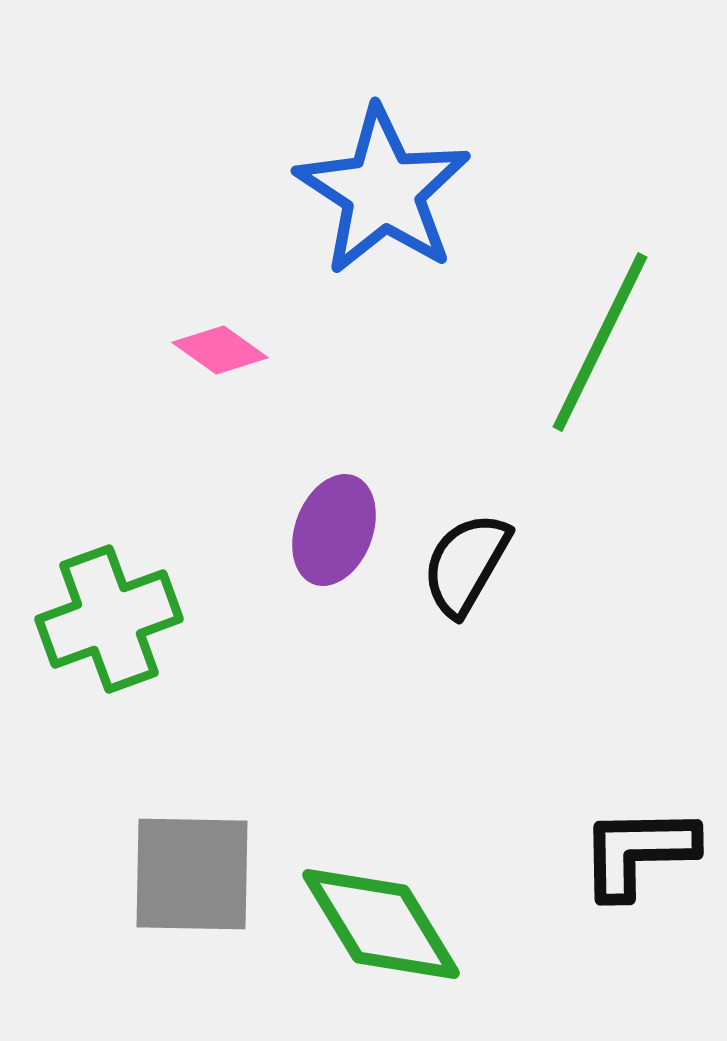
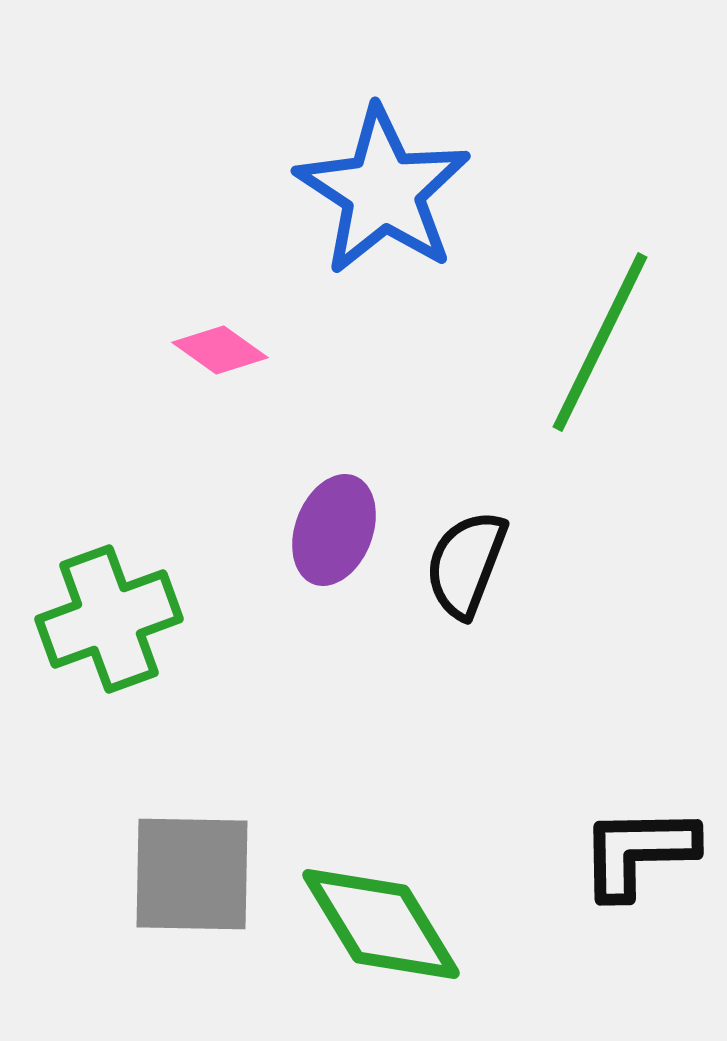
black semicircle: rotated 9 degrees counterclockwise
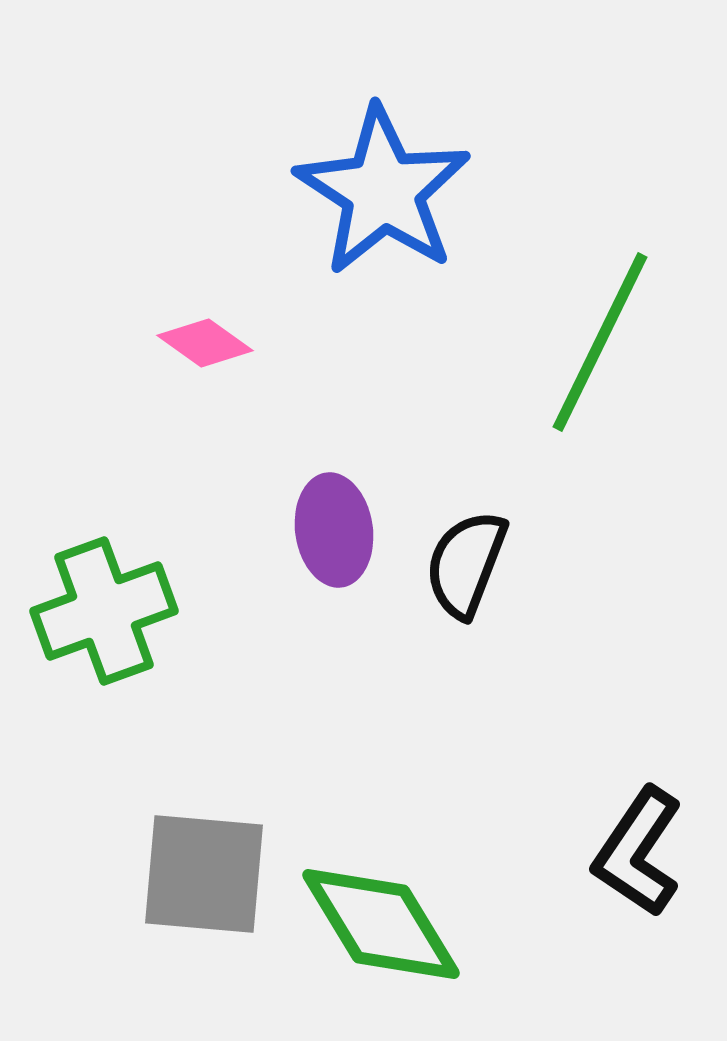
pink diamond: moved 15 px left, 7 px up
purple ellipse: rotated 29 degrees counterclockwise
green cross: moved 5 px left, 8 px up
black L-shape: rotated 55 degrees counterclockwise
gray square: moved 12 px right; rotated 4 degrees clockwise
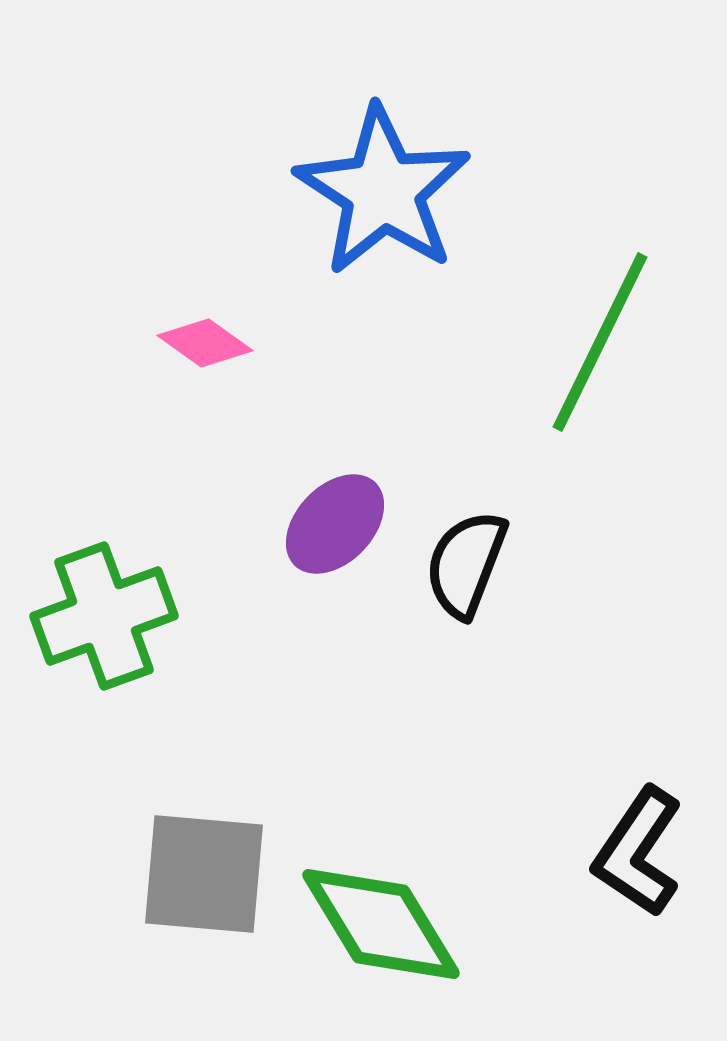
purple ellipse: moved 1 px right, 6 px up; rotated 52 degrees clockwise
green cross: moved 5 px down
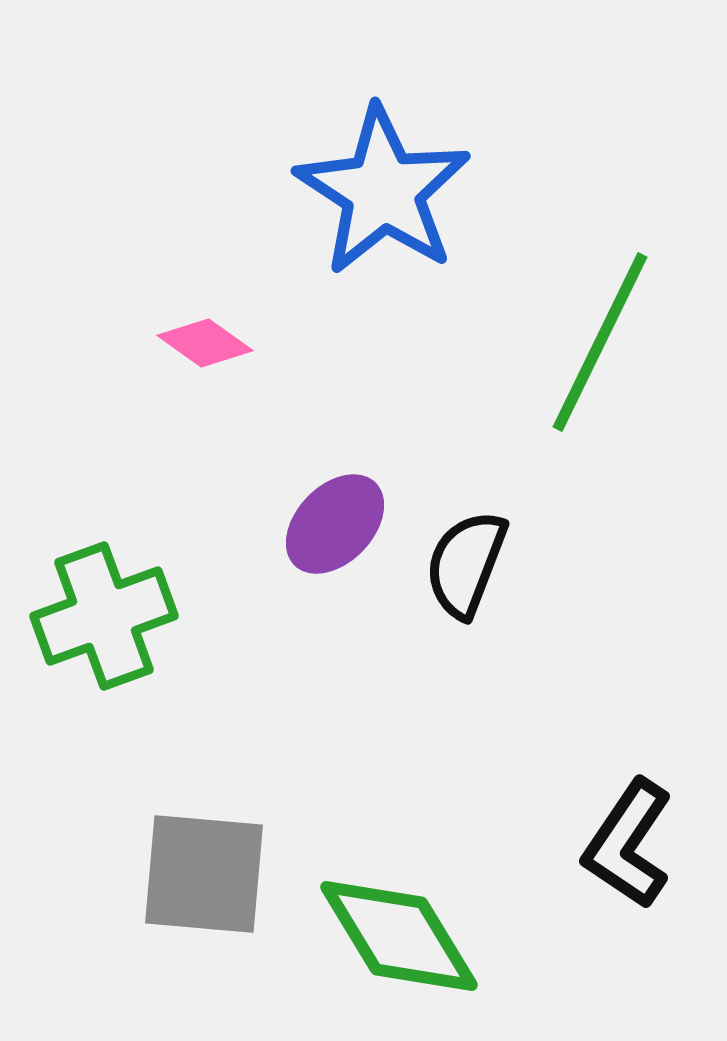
black L-shape: moved 10 px left, 8 px up
green diamond: moved 18 px right, 12 px down
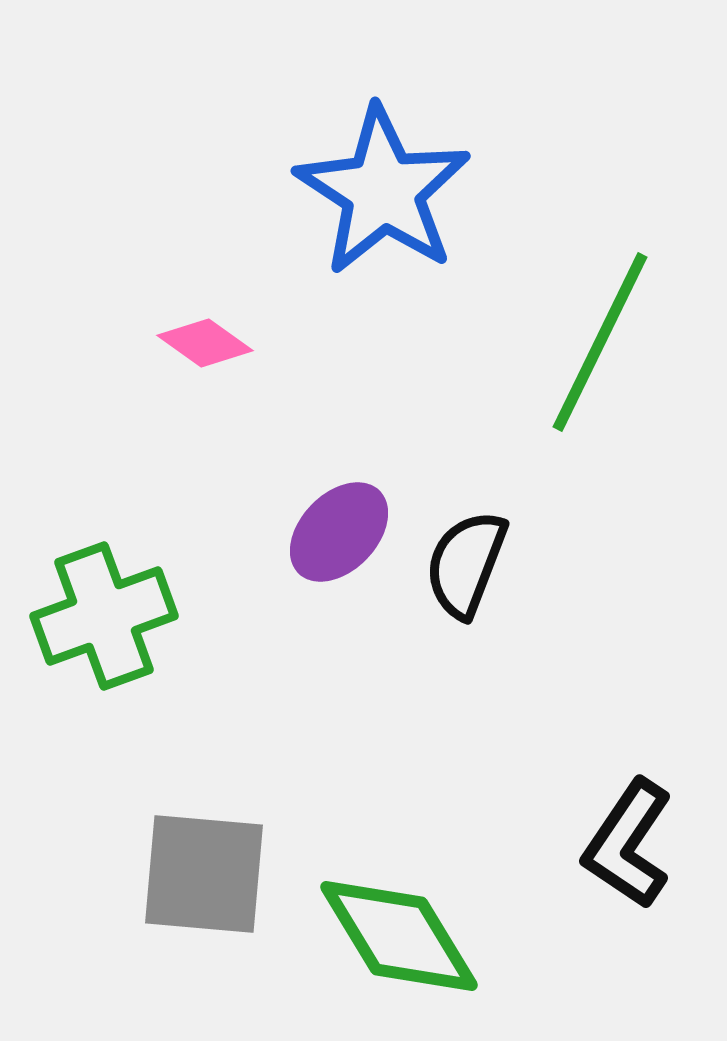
purple ellipse: moved 4 px right, 8 px down
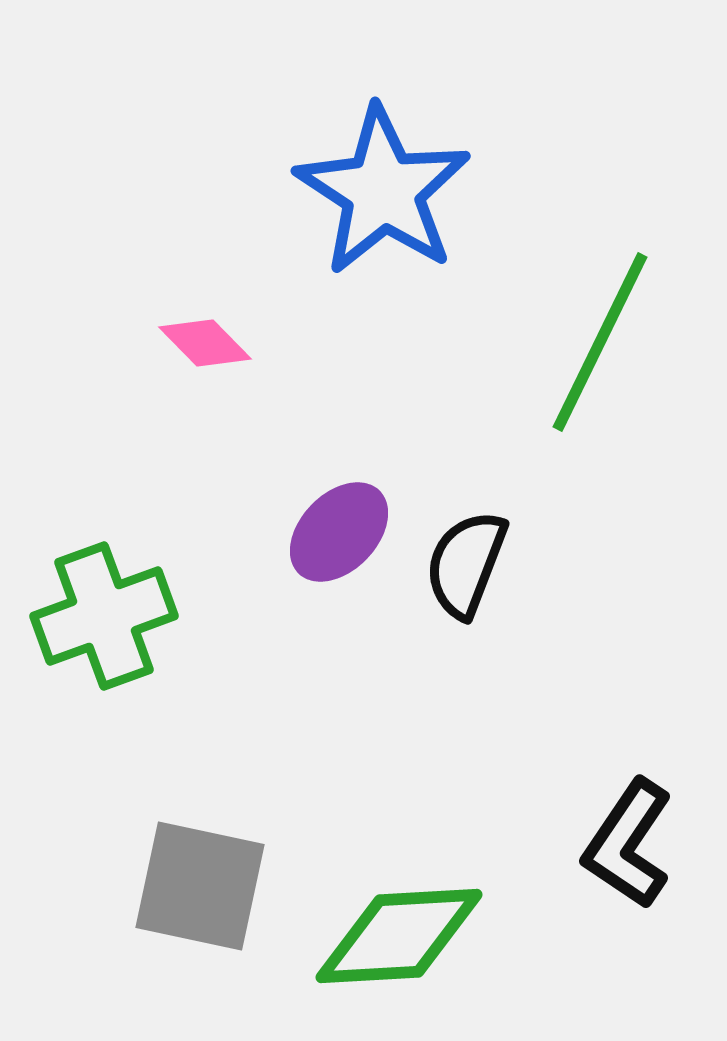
pink diamond: rotated 10 degrees clockwise
gray square: moved 4 px left, 12 px down; rotated 7 degrees clockwise
green diamond: rotated 62 degrees counterclockwise
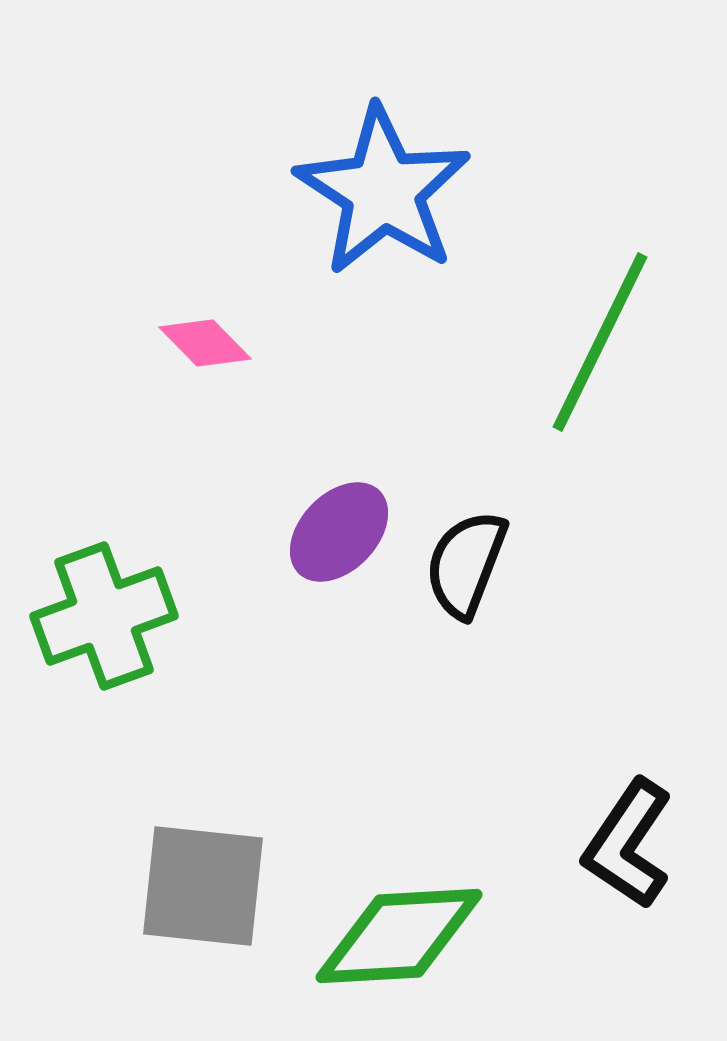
gray square: moved 3 px right; rotated 6 degrees counterclockwise
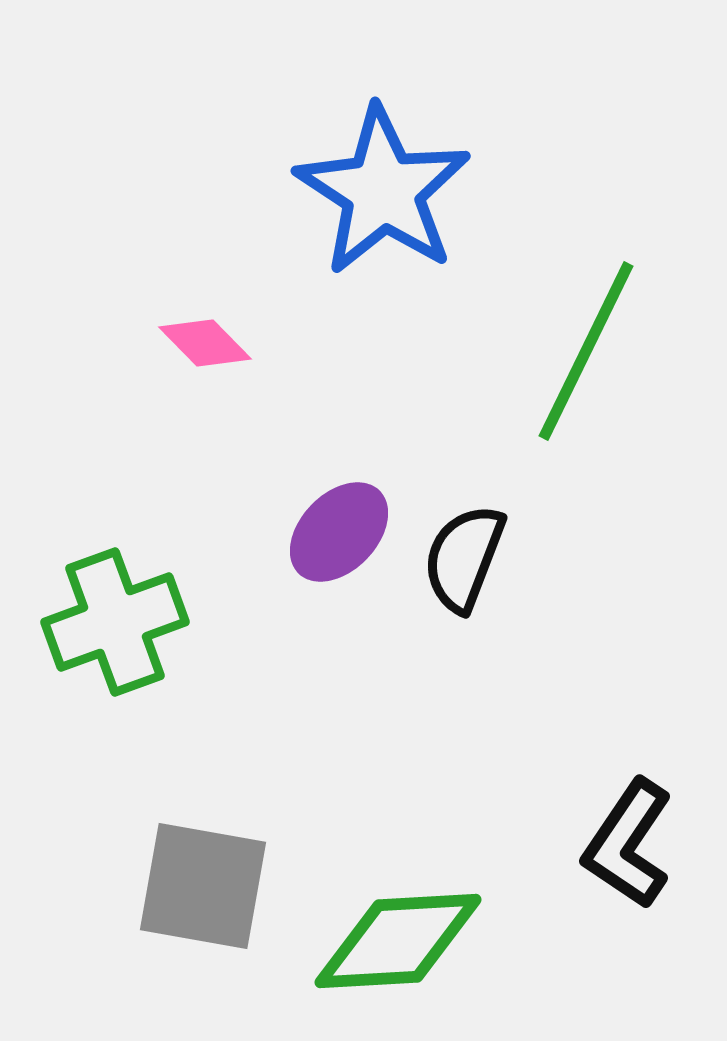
green line: moved 14 px left, 9 px down
black semicircle: moved 2 px left, 6 px up
green cross: moved 11 px right, 6 px down
gray square: rotated 4 degrees clockwise
green diamond: moved 1 px left, 5 px down
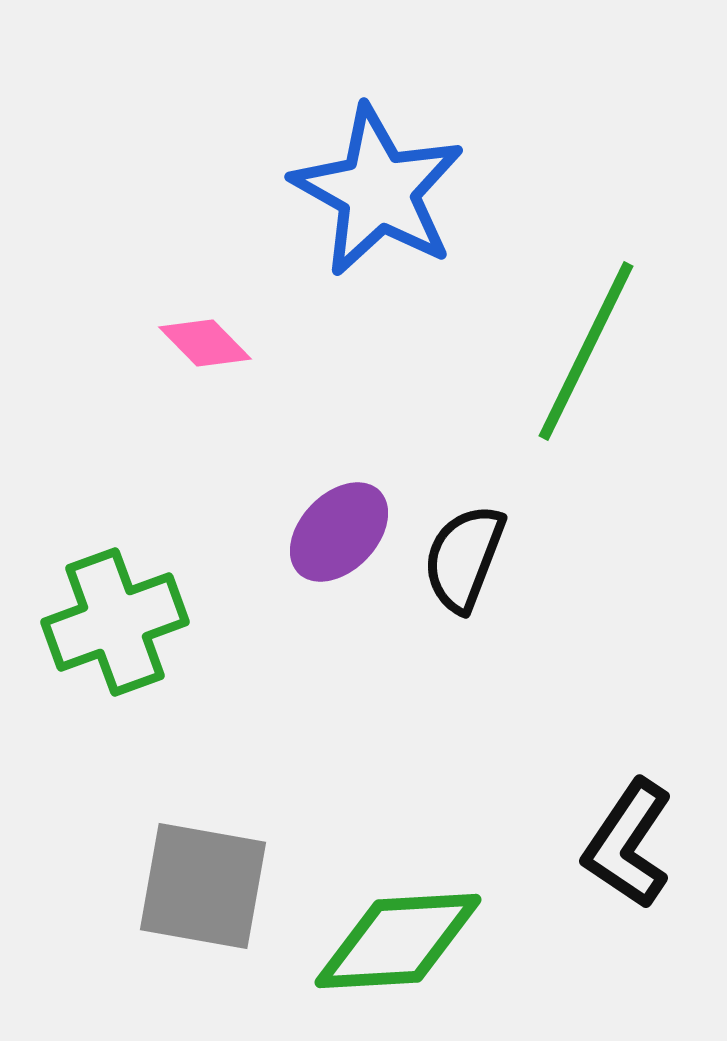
blue star: moved 5 px left; rotated 4 degrees counterclockwise
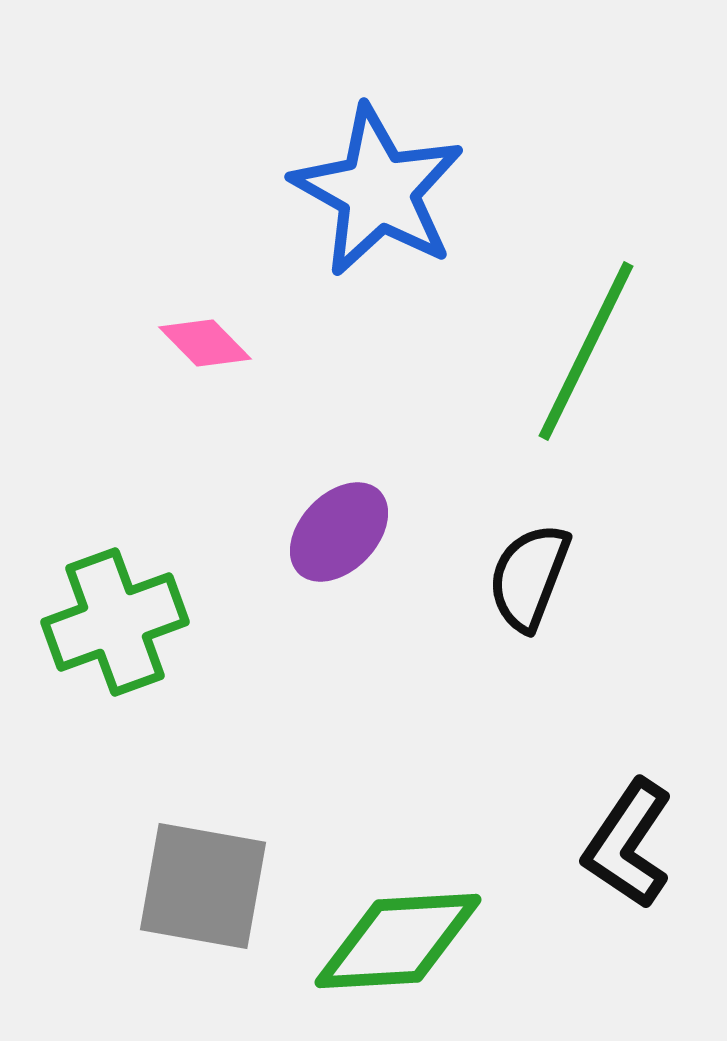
black semicircle: moved 65 px right, 19 px down
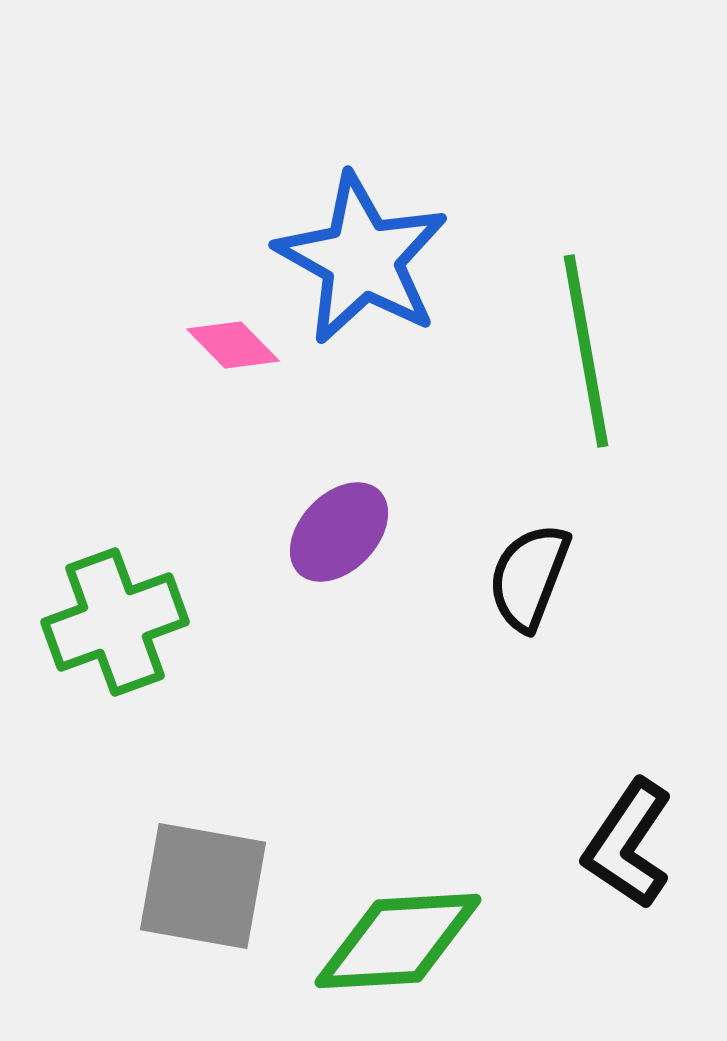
blue star: moved 16 px left, 68 px down
pink diamond: moved 28 px right, 2 px down
green line: rotated 36 degrees counterclockwise
